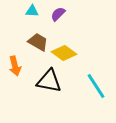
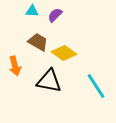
purple semicircle: moved 3 px left, 1 px down
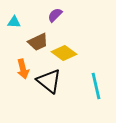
cyan triangle: moved 18 px left, 11 px down
brown trapezoid: rotated 125 degrees clockwise
orange arrow: moved 8 px right, 3 px down
black triangle: rotated 28 degrees clockwise
cyan line: rotated 20 degrees clockwise
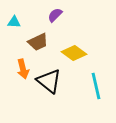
yellow diamond: moved 10 px right
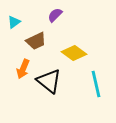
cyan triangle: rotated 40 degrees counterclockwise
brown trapezoid: moved 2 px left, 1 px up
orange arrow: rotated 36 degrees clockwise
cyan line: moved 2 px up
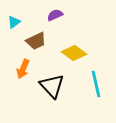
purple semicircle: rotated 21 degrees clockwise
black triangle: moved 3 px right, 5 px down; rotated 8 degrees clockwise
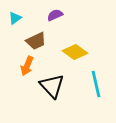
cyan triangle: moved 1 px right, 4 px up
yellow diamond: moved 1 px right, 1 px up
orange arrow: moved 4 px right, 3 px up
